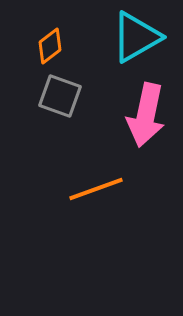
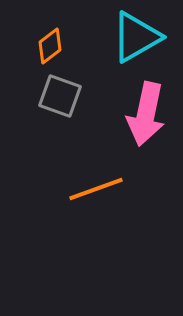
pink arrow: moved 1 px up
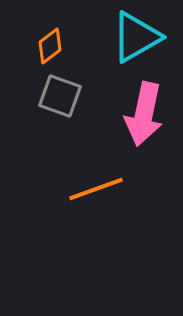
pink arrow: moved 2 px left
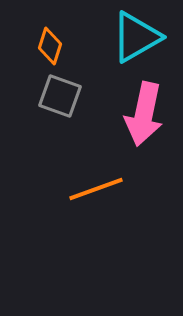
orange diamond: rotated 36 degrees counterclockwise
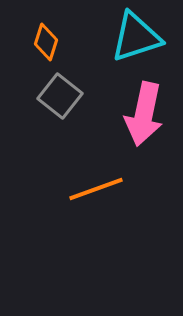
cyan triangle: rotated 12 degrees clockwise
orange diamond: moved 4 px left, 4 px up
gray square: rotated 18 degrees clockwise
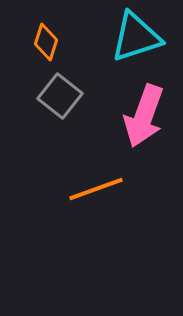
pink arrow: moved 2 px down; rotated 8 degrees clockwise
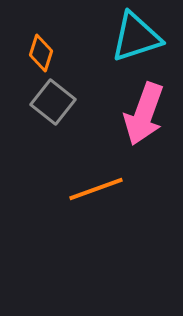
orange diamond: moved 5 px left, 11 px down
gray square: moved 7 px left, 6 px down
pink arrow: moved 2 px up
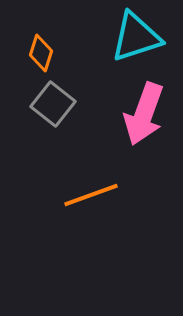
gray square: moved 2 px down
orange line: moved 5 px left, 6 px down
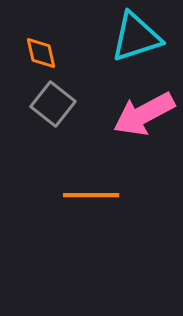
orange diamond: rotated 30 degrees counterclockwise
pink arrow: rotated 42 degrees clockwise
orange line: rotated 20 degrees clockwise
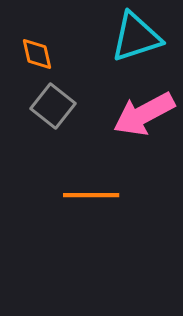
orange diamond: moved 4 px left, 1 px down
gray square: moved 2 px down
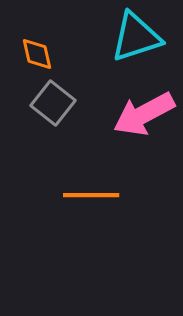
gray square: moved 3 px up
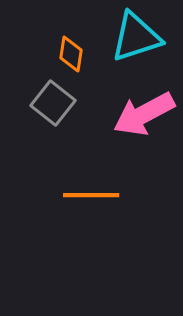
orange diamond: moved 34 px right; rotated 21 degrees clockwise
